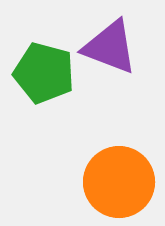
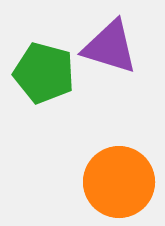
purple triangle: rotated 4 degrees counterclockwise
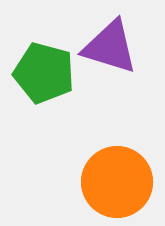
orange circle: moved 2 px left
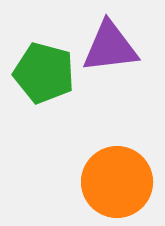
purple triangle: rotated 24 degrees counterclockwise
